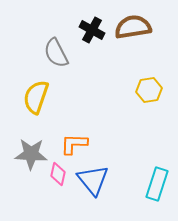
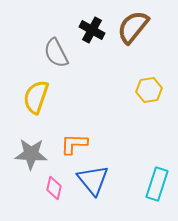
brown semicircle: rotated 42 degrees counterclockwise
pink diamond: moved 4 px left, 14 px down
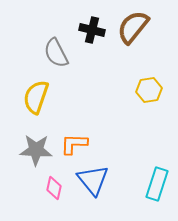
black cross: rotated 15 degrees counterclockwise
gray star: moved 5 px right, 4 px up
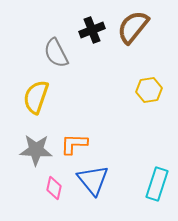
black cross: rotated 35 degrees counterclockwise
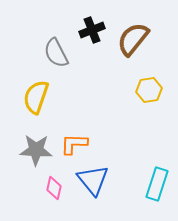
brown semicircle: moved 12 px down
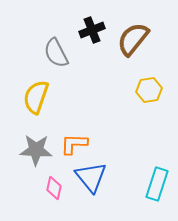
blue triangle: moved 2 px left, 3 px up
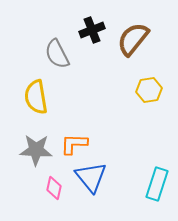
gray semicircle: moved 1 px right, 1 px down
yellow semicircle: rotated 28 degrees counterclockwise
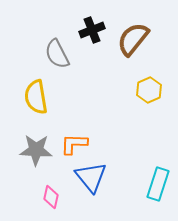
yellow hexagon: rotated 15 degrees counterclockwise
cyan rectangle: moved 1 px right
pink diamond: moved 3 px left, 9 px down
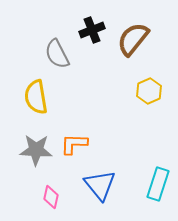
yellow hexagon: moved 1 px down
blue triangle: moved 9 px right, 8 px down
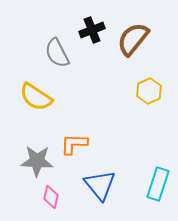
gray semicircle: moved 1 px up
yellow semicircle: rotated 48 degrees counterclockwise
gray star: moved 1 px right, 11 px down
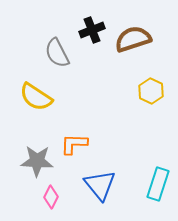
brown semicircle: rotated 33 degrees clockwise
yellow hexagon: moved 2 px right; rotated 10 degrees counterclockwise
pink diamond: rotated 15 degrees clockwise
